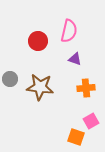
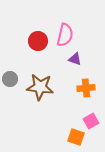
pink semicircle: moved 4 px left, 4 px down
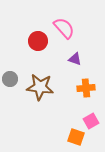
pink semicircle: moved 1 px left, 7 px up; rotated 55 degrees counterclockwise
